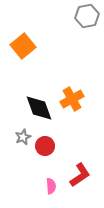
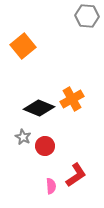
gray hexagon: rotated 15 degrees clockwise
black diamond: rotated 48 degrees counterclockwise
gray star: rotated 21 degrees counterclockwise
red L-shape: moved 4 px left
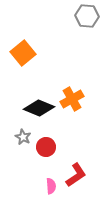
orange square: moved 7 px down
red circle: moved 1 px right, 1 px down
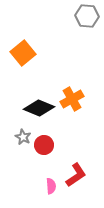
red circle: moved 2 px left, 2 px up
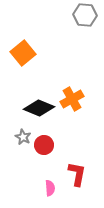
gray hexagon: moved 2 px left, 1 px up
red L-shape: moved 1 px right, 1 px up; rotated 45 degrees counterclockwise
pink semicircle: moved 1 px left, 2 px down
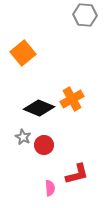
red L-shape: rotated 65 degrees clockwise
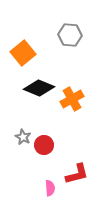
gray hexagon: moved 15 px left, 20 px down
black diamond: moved 20 px up
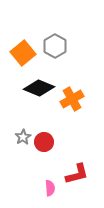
gray hexagon: moved 15 px left, 11 px down; rotated 25 degrees clockwise
gray star: rotated 14 degrees clockwise
red circle: moved 3 px up
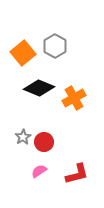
orange cross: moved 2 px right, 1 px up
pink semicircle: moved 11 px left, 17 px up; rotated 119 degrees counterclockwise
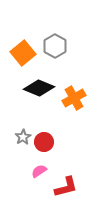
red L-shape: moved 11 px left, 13 px down
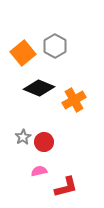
orange cross: moved 2 px down
pink semicircle: rotated 21 degrees clockwise
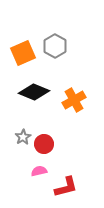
orange square: rotated 15 degrees clockwise
black diamond: moved 5 px left, 4 px down
red circle: moved 2 px down
